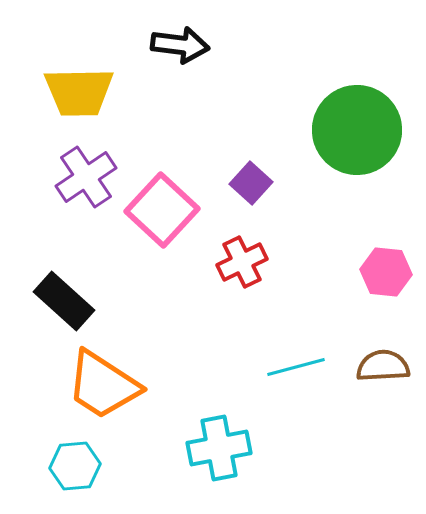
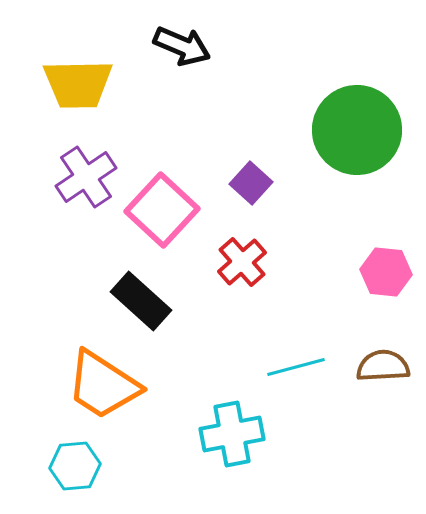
black arrow: moved 2 px right, 1 px down; rotated 16 degrees clockwise
yellow trapezoid: moved 1 px left, 8 px up
red cross: rotated 15 degrees counterclockwise
black rectangle: moved 77 px right
cyan cross: moved 13 px right, 14 px up
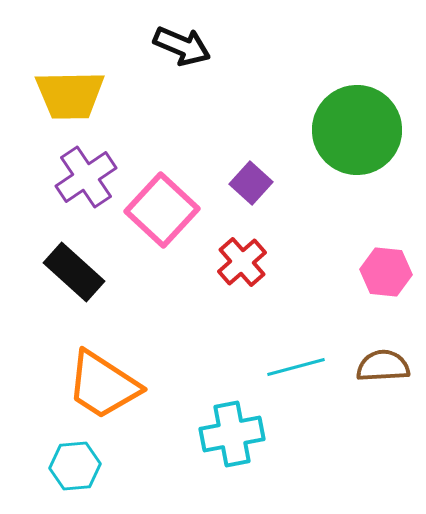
yellow trapezoid: moved 8 px left, 11 px down
black rectangle: moved 67 px left, 29 px up
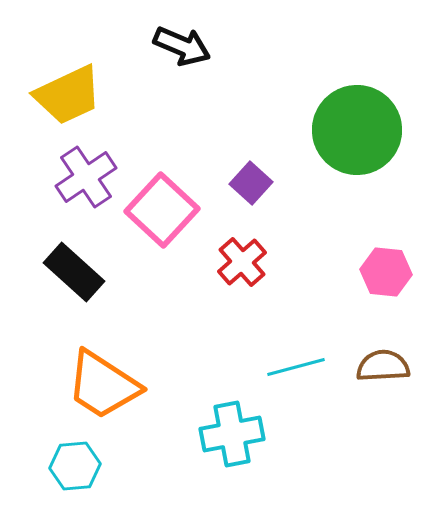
yellow trapezoid: moved 2 px left; rotated 24 degrees counterclockwise
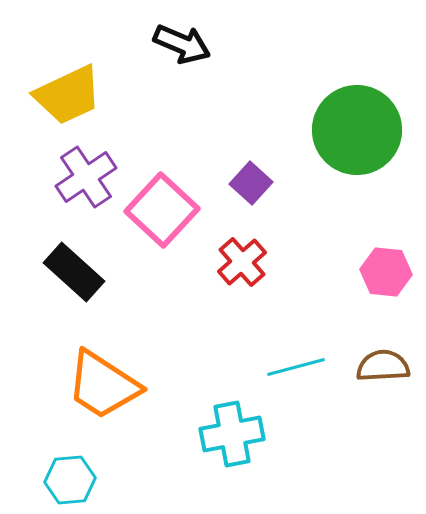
black arrow: moved 2 px up
cyan hexagon: moved 5 px left, 14 px down
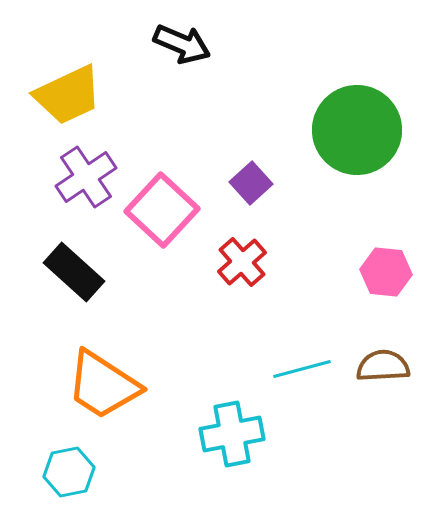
purple square: rotated 6 degrees clockwise
cyan line: moved 6 px right, 2 px down
cyan hexagon: moved 1 px left, 8 px up; rotated 6 degrees counterclockwise
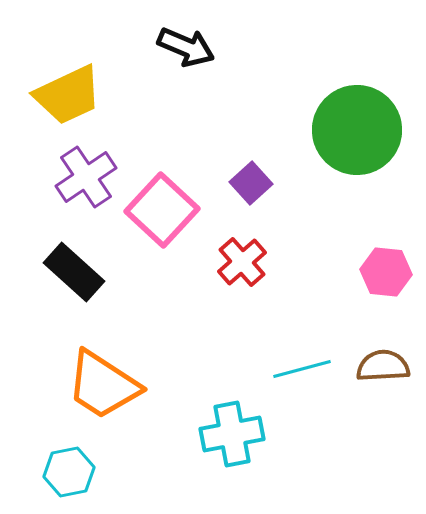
black arrow: moved 4 px right, 3 px down
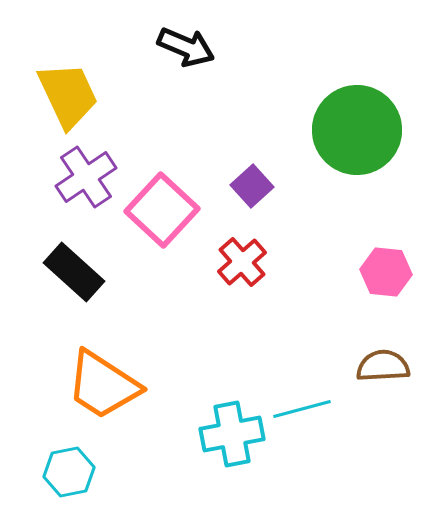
yellow trapezoid: rotated 90 degrees counterclockwise
purple square: moved 1 px right, 3 px down
cyan line: moved 40 px down
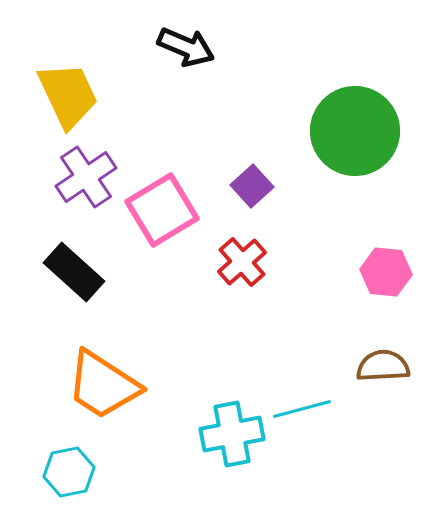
green circle: moved 2 px left, 1 px down
pink square: rotated 16 degrees clockwise
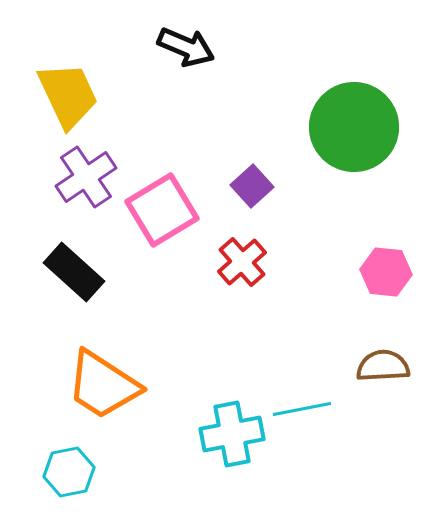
green circle: moved 1 px left, 4 px up
cyan line: rotated 4 degrees clockwise
